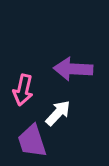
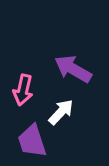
purple arrow: rotated 27 degrees clockwise
white arrow: moved 3 px right, 1 px up
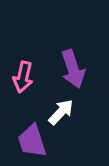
purple arrow: rotated 138 degrees counterclockwise
pink arrow: moved 13 px up
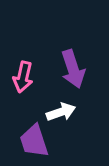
white arrow: rotated 28 degrees clockwise
purple trapezoid: moved 2 px right
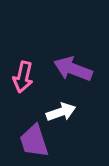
purple arrow: rotated 129 degrees clockwise
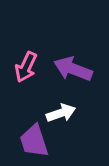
pink arrow: moved 3 px right, 10 px up; rotated 12 degrees clockwise
white arrow: moved 1 px down
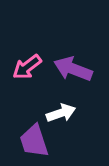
pink arrow: moved 1 px right; rotated 28 degrees clockwise
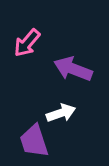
pink arrow: moved 24 px up; rotated 12 degrees counterclockwise
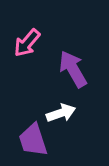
purple arrow: rotated 39 degrees clockwise
purple trapezoid: moved 1 px left, 1 px up
